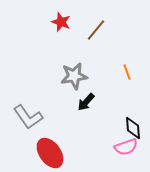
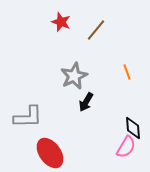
gray star: rotated 16 degrees counterclockwise
black arrow: rotated 12 degrees counterclockwise
gray L-shape: rotated 56 degrees counterclockwise
pink semicircle: rotated 40 degrees counterclockwise
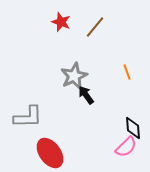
brown line: moved 1 px left, 3 px up
black arrow: moved 7 px up; rotated 114 degrees clockwise
pink semicircle: rotated 15 degrees clockwise
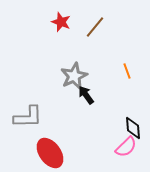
orange line: moved 1 px up
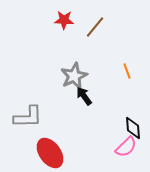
red star: moved 3 px right, 2 px up; rotated 18 degrees counterclockwise
black arrow: moved 2 px left, 1 px down
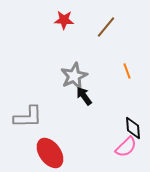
brown line: moved 11 px right
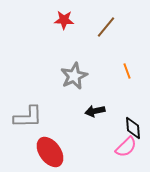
black arrow: moved 11 px right, 15 px down; rotated 66 degrees counterclockwise
red ellipse: moved 1 px up
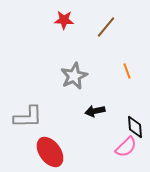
black diamond: moved 2 px right, 1 px up
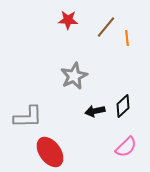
red star: moved 4 px right
orange line: moved 33 px up; rotated 14 degrees clockwise
black diamond: moved 12 px left, 21 px up; rotated 50 degrees clockwise
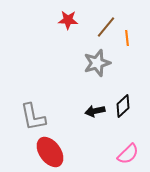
gray star: moved 23 px right, 13 px up; rotated 8 degrees clockwise
gray L-shape: moved 5 px right; rotated 80 degrees clockwise
pink semicircle: moved 2 px right, 7 px down
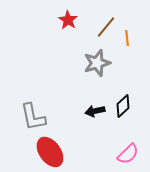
red star: rotated 30 degrees clockwise
